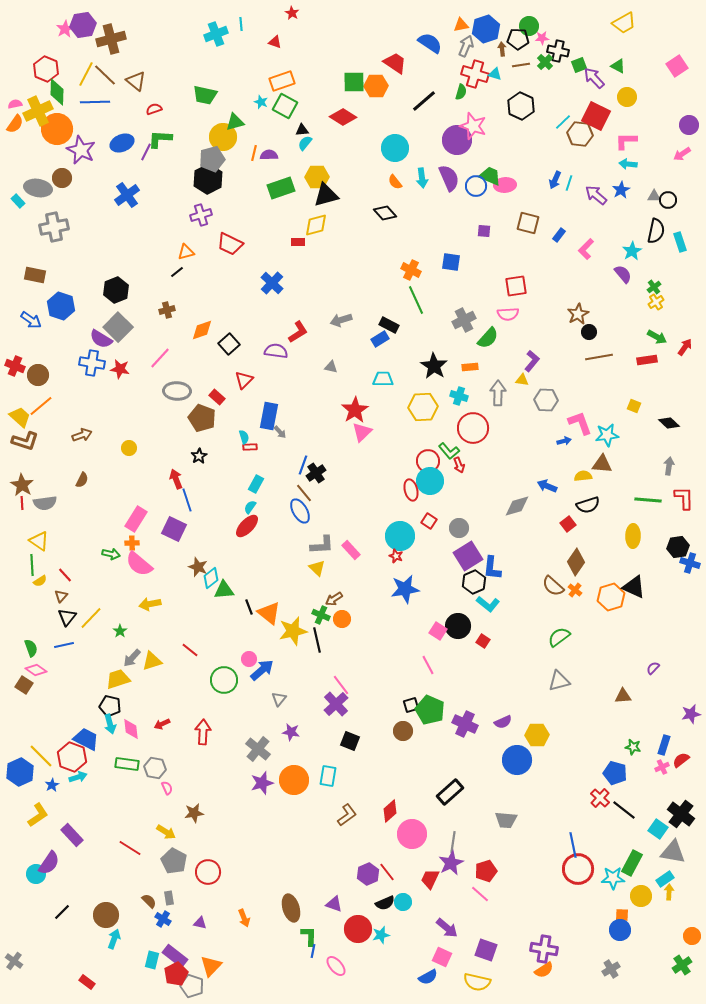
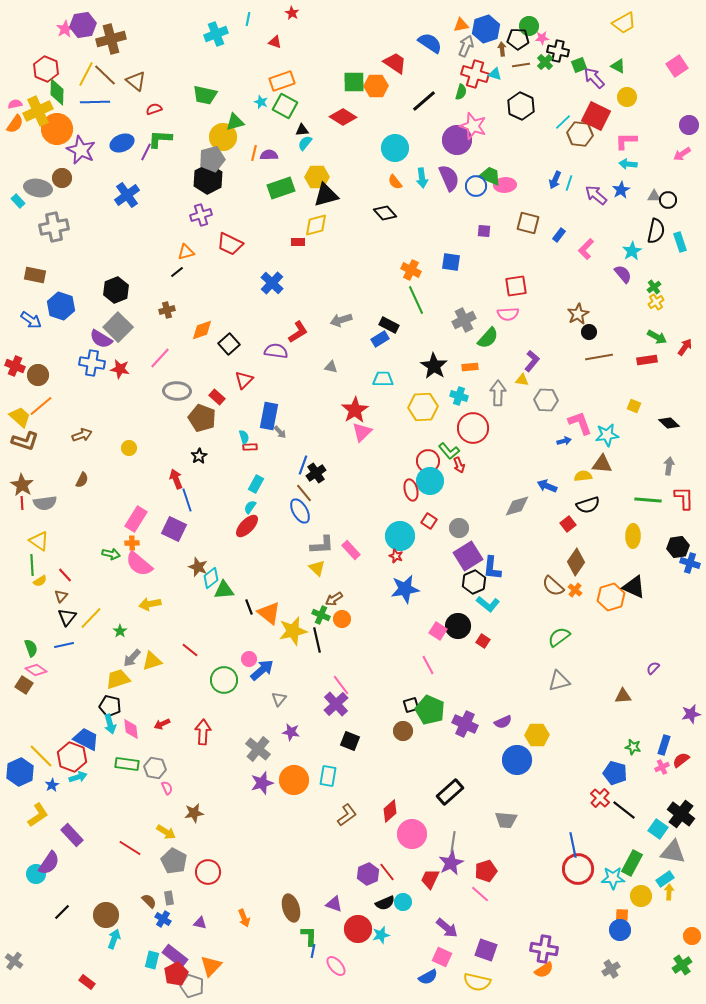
cyan line at (241, 24): moved 7 px right, 5 px up; rotated 16 degrees clockwise
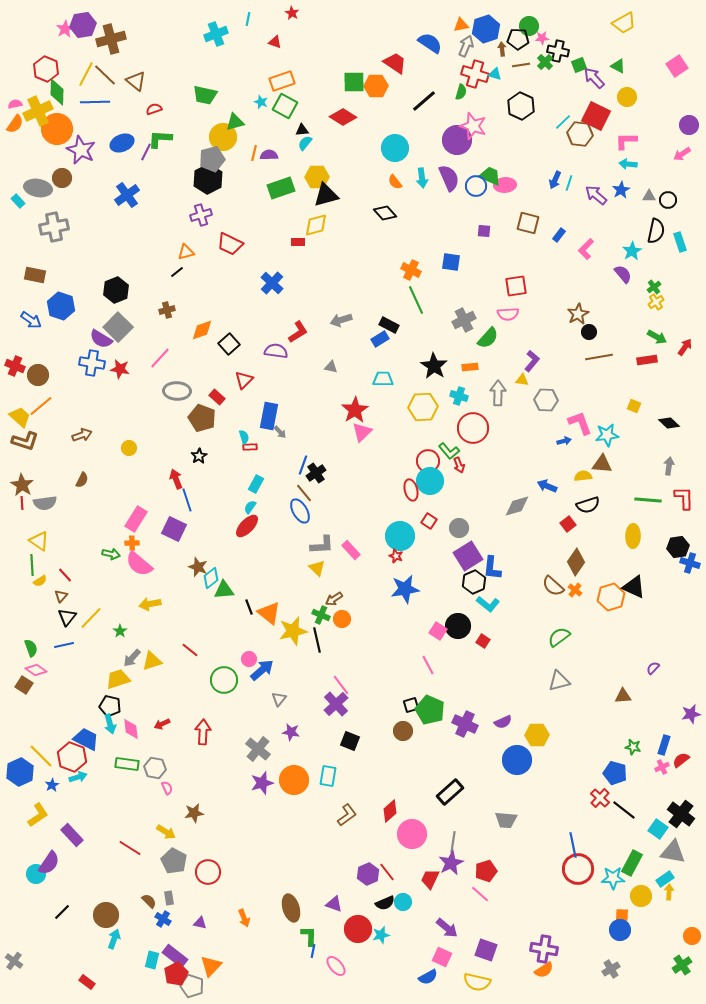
gray triangle at (654, 196): moved 5 px left
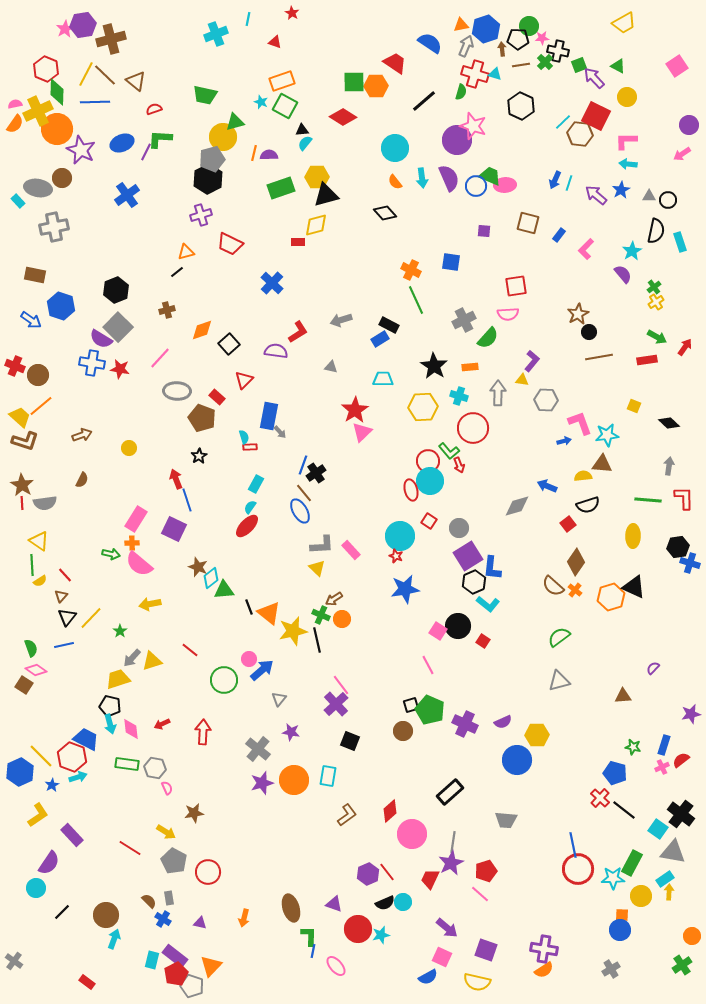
cyan circle at (36, 874): moved 14 px down
orange arrow at (244, 918): rotated 36 degrees clockwise
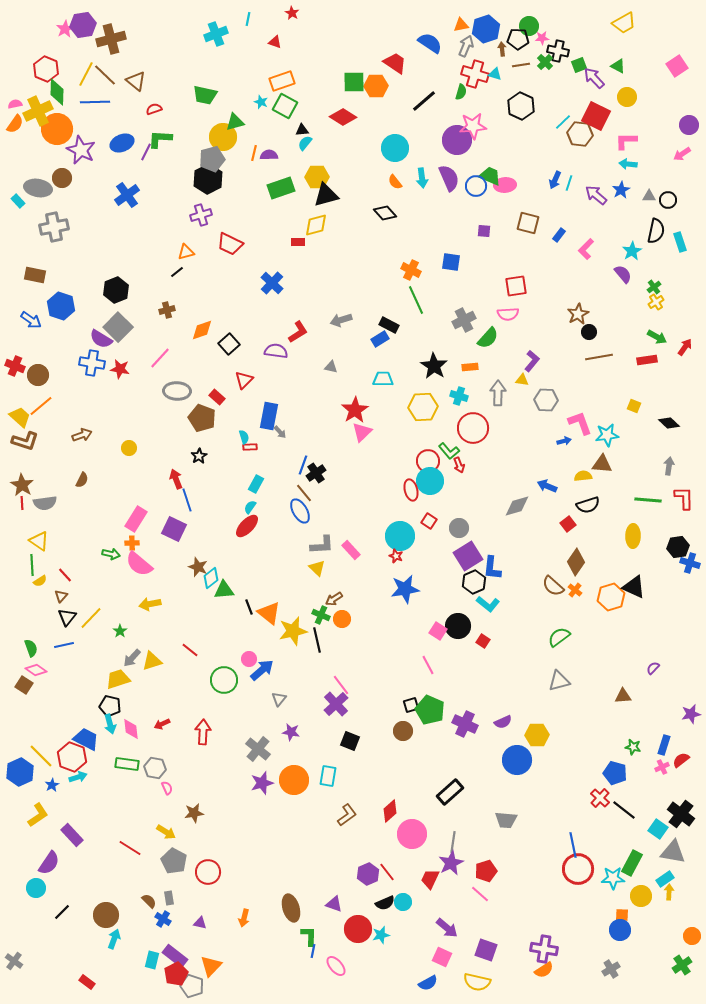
pink star at (473, 126): rotated 24 degrees counterclockwise
blue semicircle at (428, 977): moved 6 px down
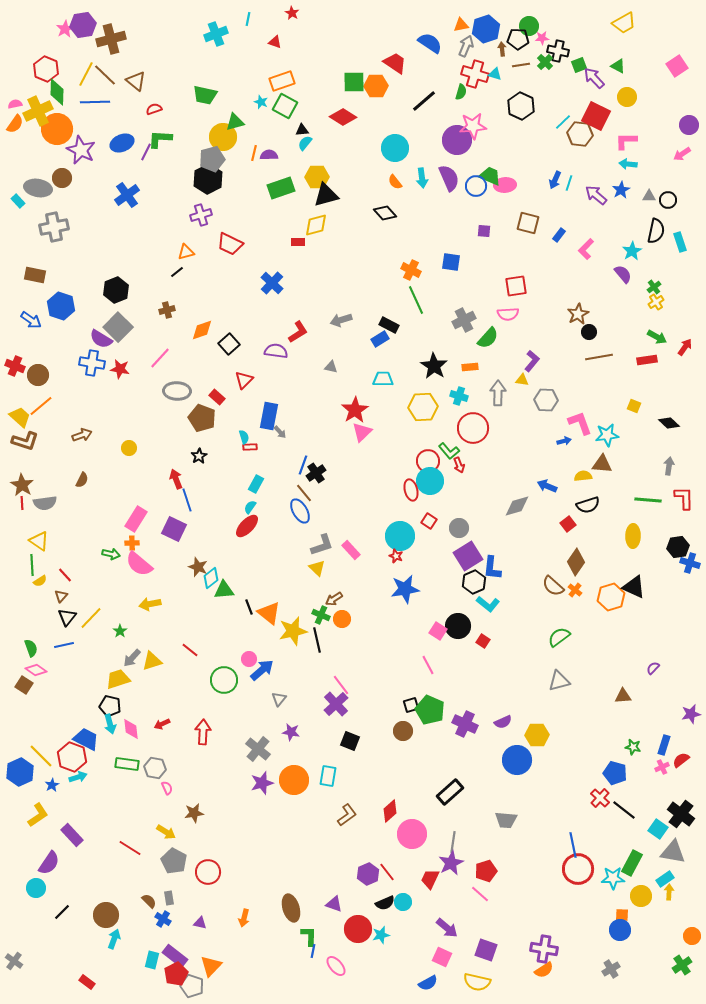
gray L-shape at (322, 545): rotated 15 degrees counterclockwise
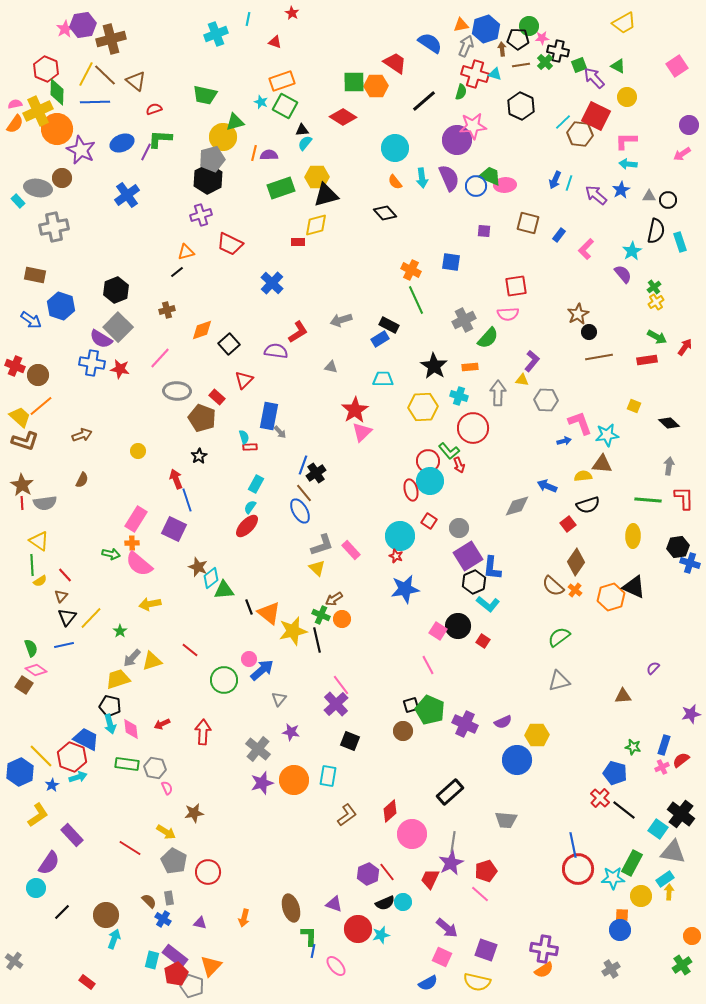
yellow circle at (129, 448): moved 9 px right, 3 px down
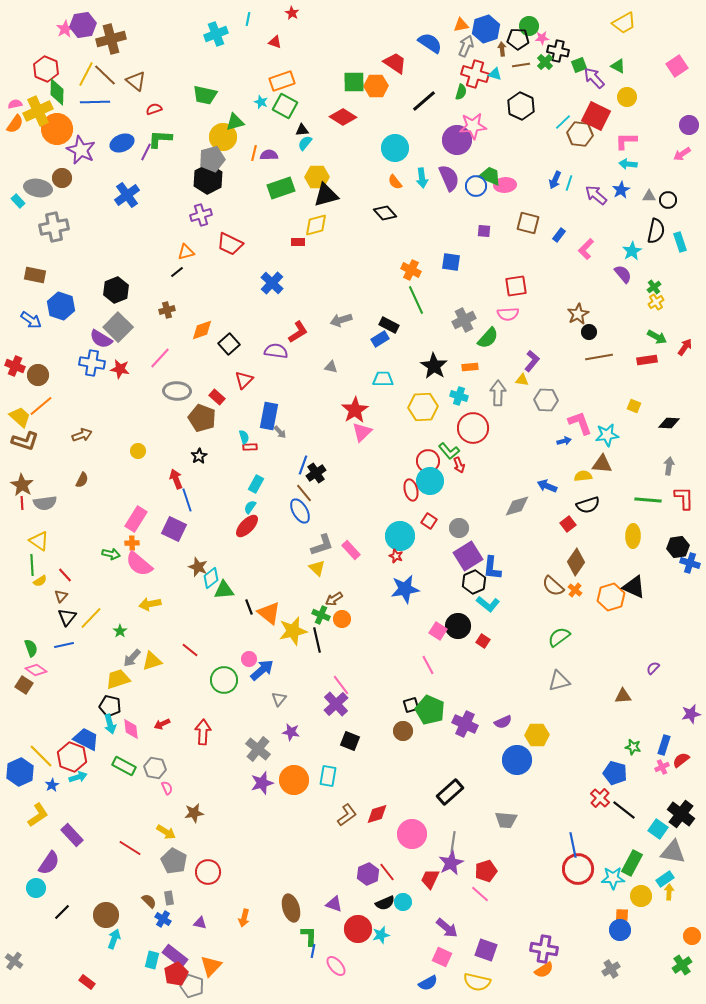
black diamond at (669, 423): rotated 40 degrees counterclockwise
green rectangle at (127, 764): moved 3 px left, 2 px down; rotated 20 degrees clockwise
red diamond at (390, 811): moved 13 px left, 3 px down; rotated 25 degrees clockwise
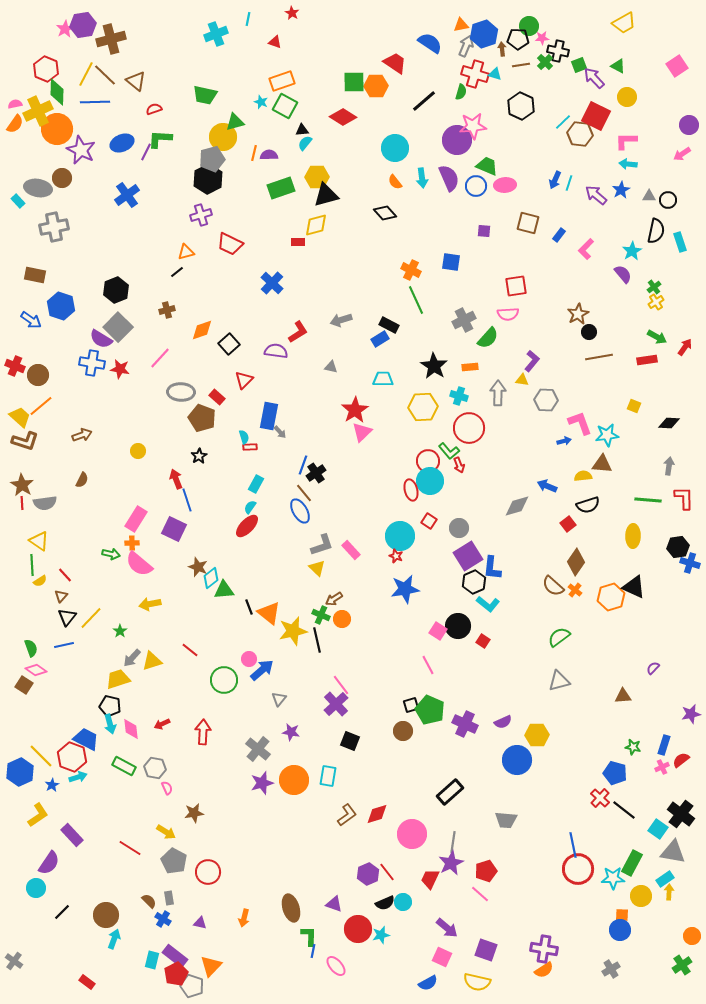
blue hexagon at (486, 29): moved 2 px left, 5 px down
green trapezoid at (490, 176): moved 3 px left, 10 px up
gray ellipse at (177, 391): moved 4 px right, 1 px down
red circle at (473, 428): moved 4 px left
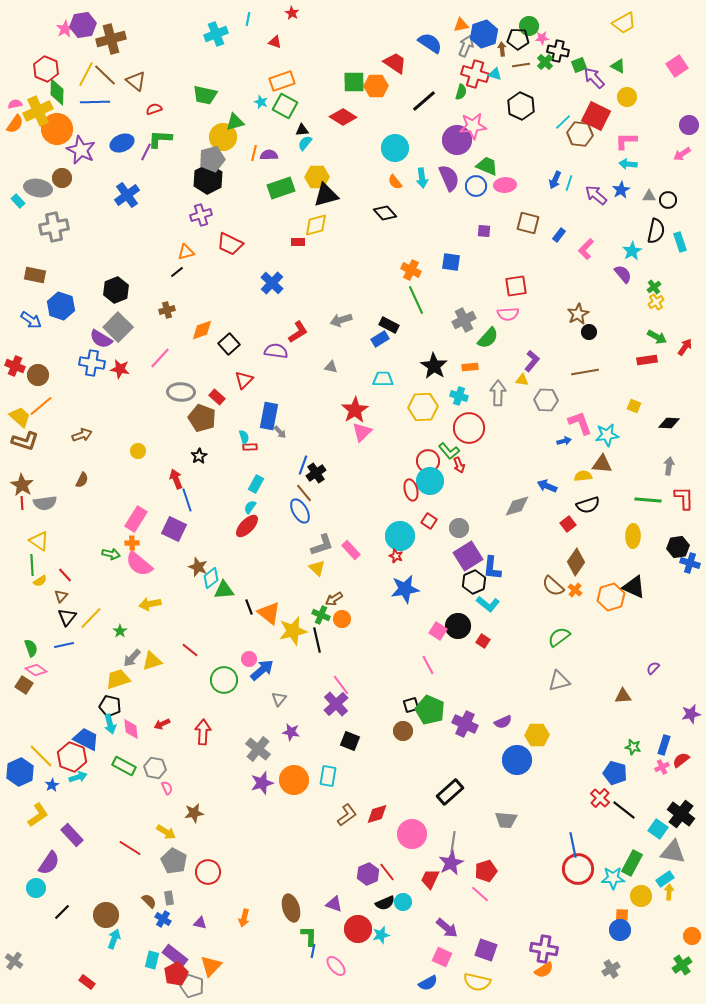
brown line at (599, 357): moved 14 px left, 15 px down
